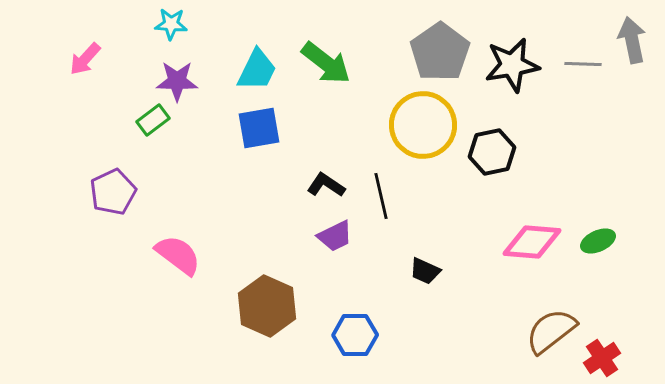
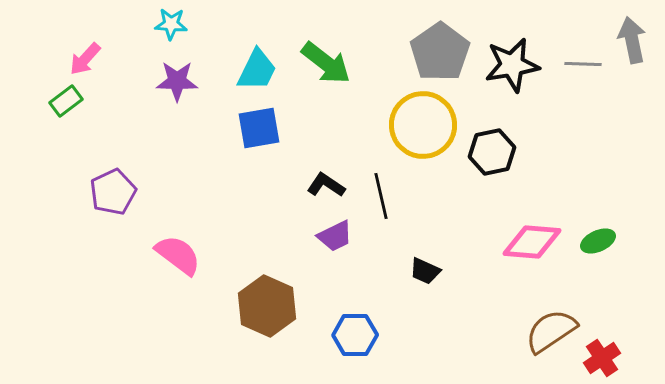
green rectangle: moved 87 px left, 19 px up
brown semicircle: rotated 4 degrees clockwise
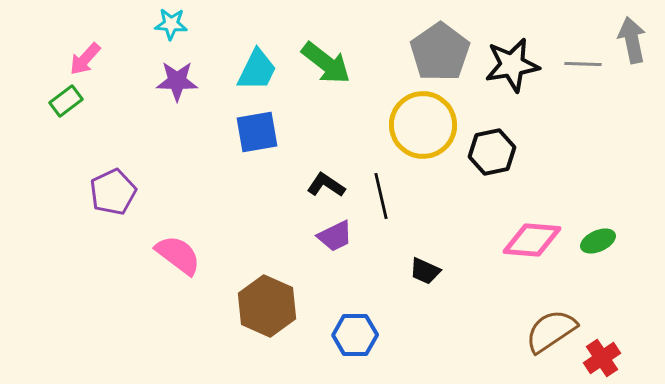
blue square: moved 2 px left, 4 px down
pink diamond: moved 2 px up
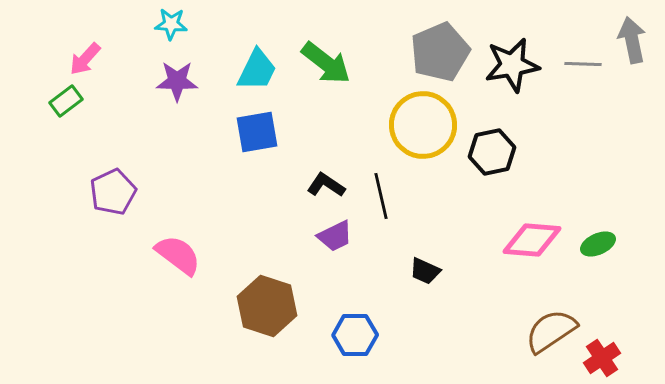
gray pentagon: rotated 12 degrees clockwise
green ellipse: moved 3 px down
brown hexagon: rotated 6 degrees counterclockwise
